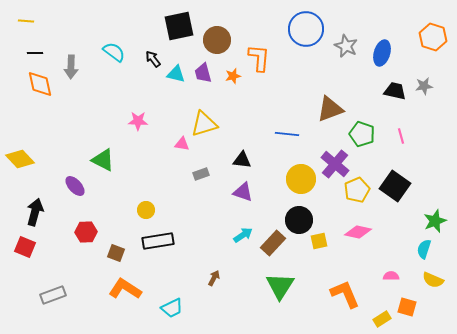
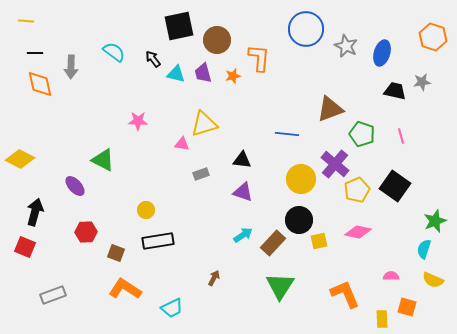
gray star at (424, 86): moved 2 px left, 4 px up
yellow diamond at (20, 159): rotated 20 degrees counterclockwise
yellow rectangle at (382, 319): rotated 60 degrees counterclockwise
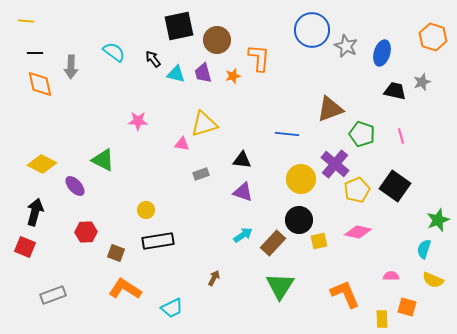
blue circle at (306, 29): moved 6 px right, 1 px down
gray star at (422, 82): rotated 12 degrees counterclockwise
yellow diamond at (20, 159): moved 22 px right, 5 px down
green star at (435, 221): moved 3 px right, 1 px up
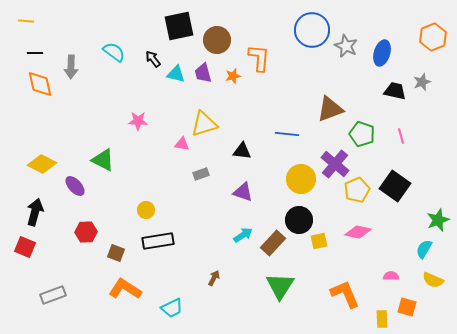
orange hexagon at (433, 37): rotated 20 degrees clockwise
black triangle at (242, 160): moved 9 px up
cyan semicircle at (424, 249): rotated 12 degrees clockwise
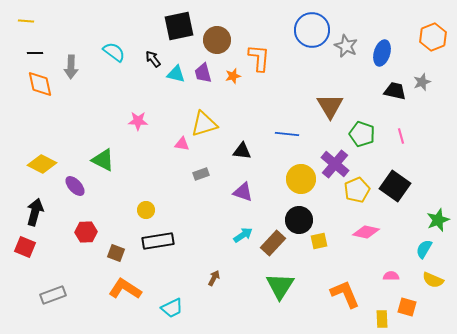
brown triangle at (330, 109): moved 3 px up; rotated 40 degrees counterclockwise
pink diamond at (358, 232): moved 8 px right
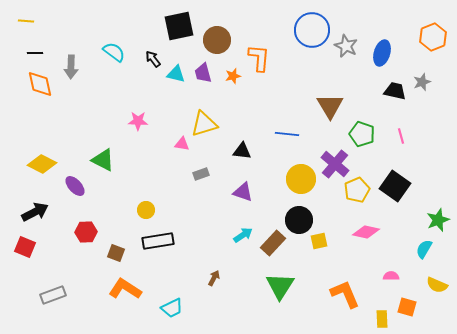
black arrow at (35, 212): rotated 48 degrees clockwise
yellow semicircle at (433, 280): moved 4 px right, 5 px down
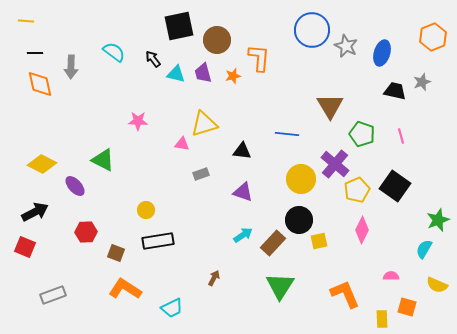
pink diamond at (366, 232): moved 4 px left, 2 px up; rotated 76 degrees counterclockwise
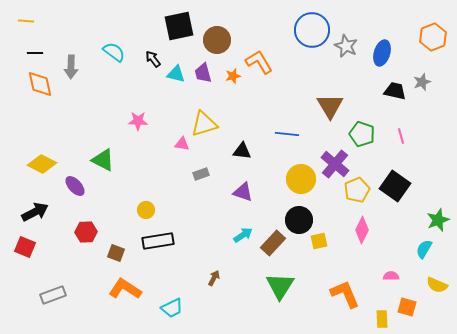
orange L-shape at (259, 58): moved 4 px down; rotated 36 degrees counterclockwise
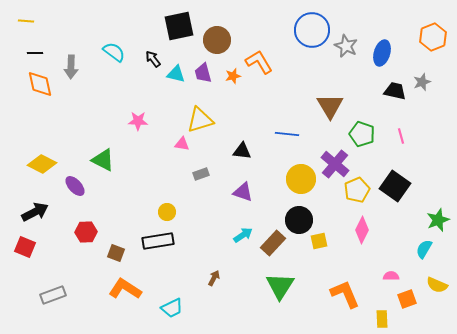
yellow triangle at (204, 124): moved 4 px left, 4 px up
yellow circle at (146, 210): moved 21 px right, 2 px down
orange square at (407, 307): moved 8 px up; rotated 36 degrees counterclockwise
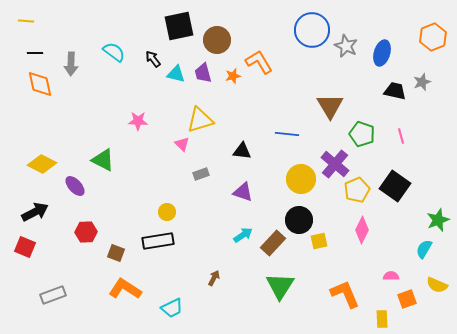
gray arrow at (71, 67): moved 3 px up
pink triangle at (182, 144): rotated 35 degrees clockwise
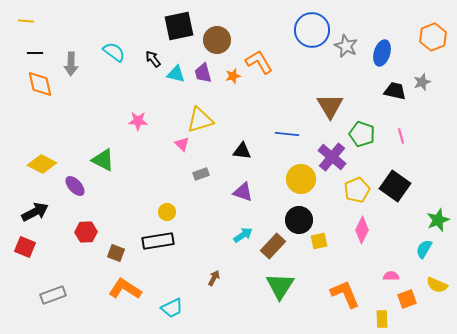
purple cross at (335, 164): moved 3 px left, 7 px up
brown rectangle at (273, 243): moved 3 px down
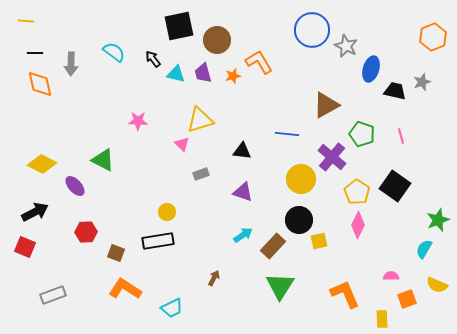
blue ellipse at (382, 53): moved 11 px left, 16 px down
brown triangle at (330, 106): moved 4 px left, 1 px up; rotated 32 degrees clockwise
yellow pentagon at (357, 190): moved 2 px down; rotated 15 degrees counterclockwise
pink diamond at (362, 230): moved 4 px left, 5 px up
